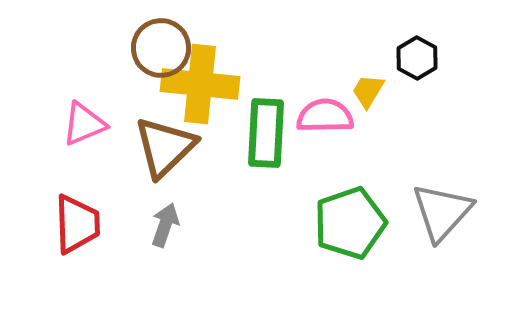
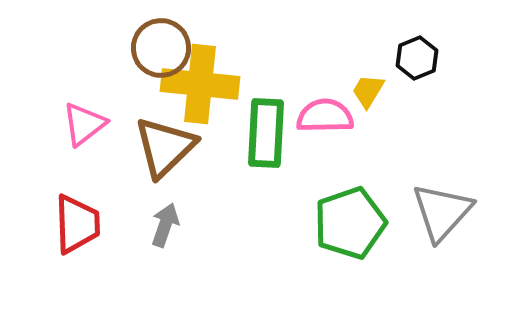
black hexagon: rotated 9 degrees clockwise
pink triangle: rotated 15 degrees counterclockwise
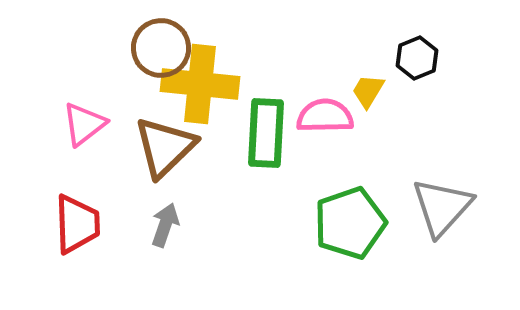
gray triangle: moved 5 px up
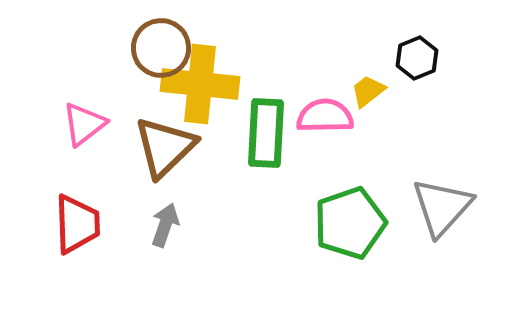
yellow trapezoid: rotated 21 degrees clockwise
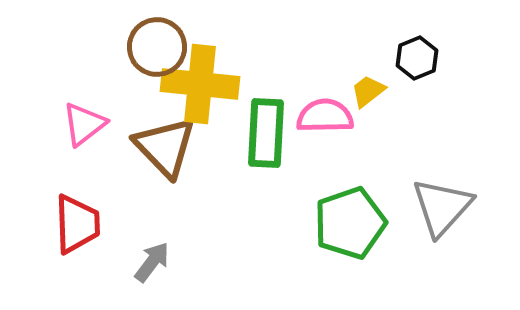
brown circle: moved 4 px left, 1 px up
brown triangle: rotated 30 degrees counterclockwise
gray arrow: moved 13 px left, 37 px down; rotated 18 degrees clockwise
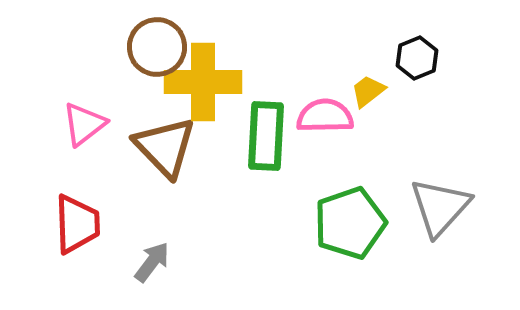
yellow cross: moved 3 px right, 2 px up; rotated 6 degrees counterclockwise
green rectangle: moved 3 px down
gray triangle: moved 2 px left
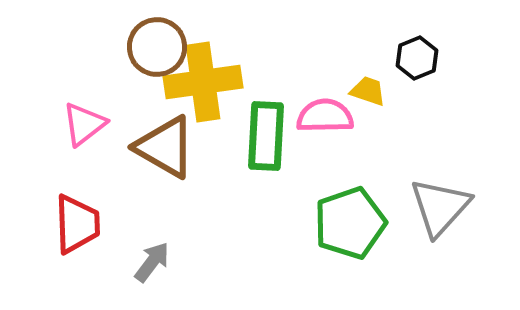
yellow cross: rotated 8 degrees counterclockwise
yellow trapezoid: rotated 57 degrees clockwise
brown triangle: rotated 16 degrees counterclockwise
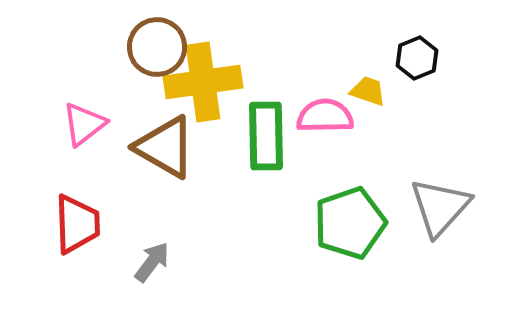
green rectangle: rotated 4 degrees counterclockwise
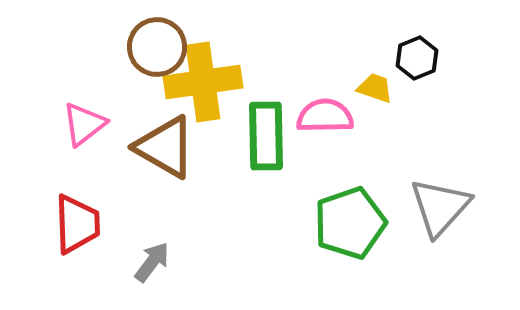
yellow trapezoid: moved 7 px right, 3 px up
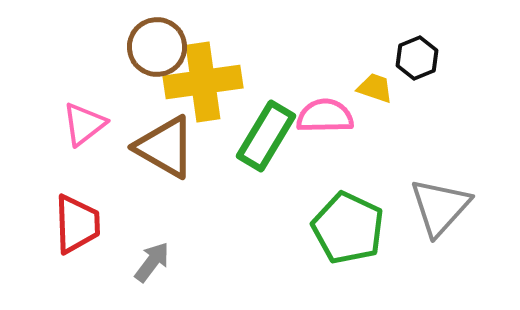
green rectangle: rotated 32 degrees clockwise
green pentagon: moved 2 px left, 5 px down; rotated 28 degrees counterclockwise
